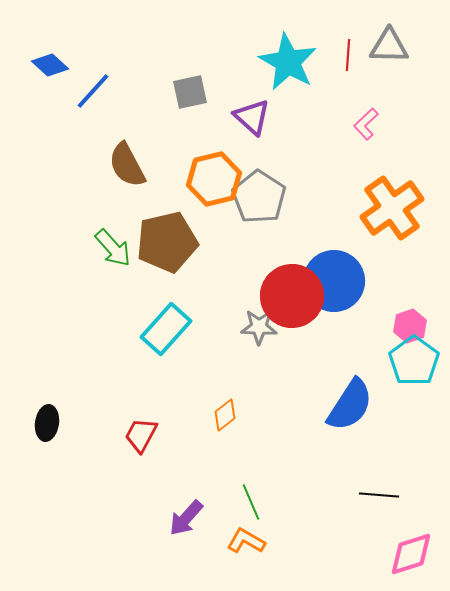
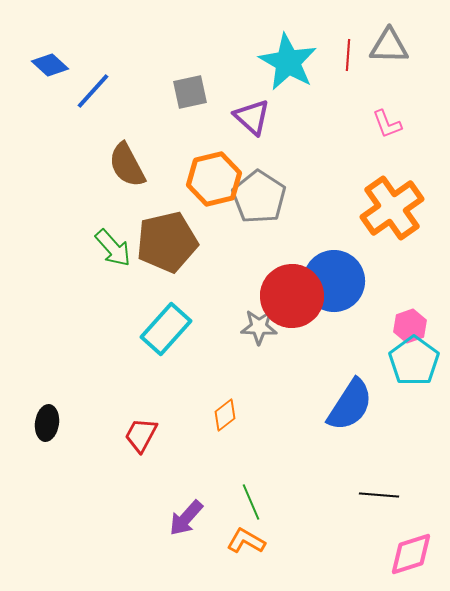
pink L-shape: moved 21 px right; rotated 68 degrees counterclockwise
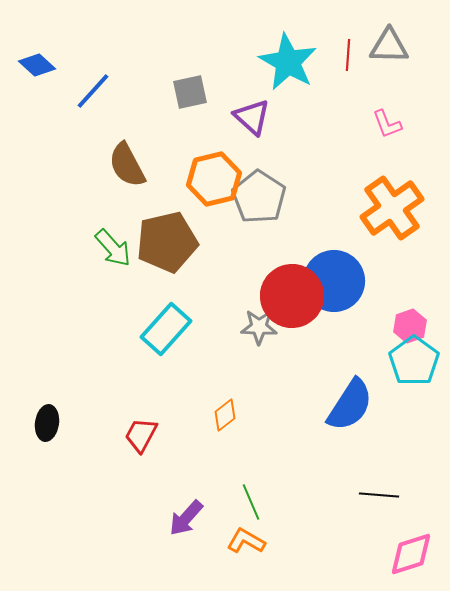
blue diamond: moved 13 px left
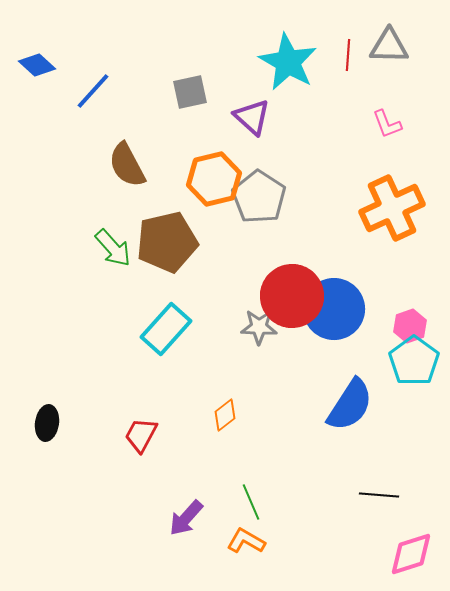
orange cross: rotated 10 degrees clockwise
blue circle: moved 28 px down
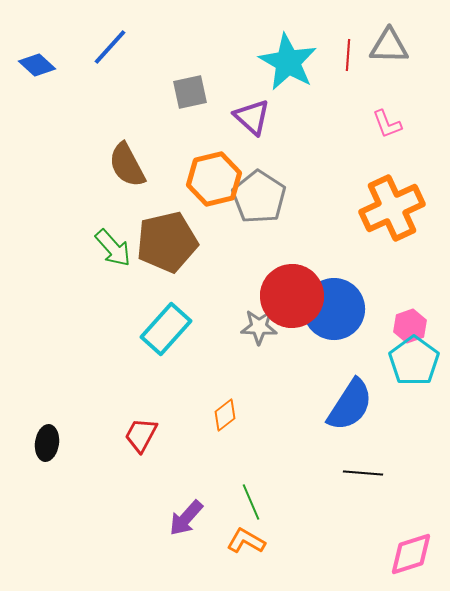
blue line: moved 17 px right, 44 px up
black ellipse: moved 20 px down
black line: moved 16 px left, 22 px up
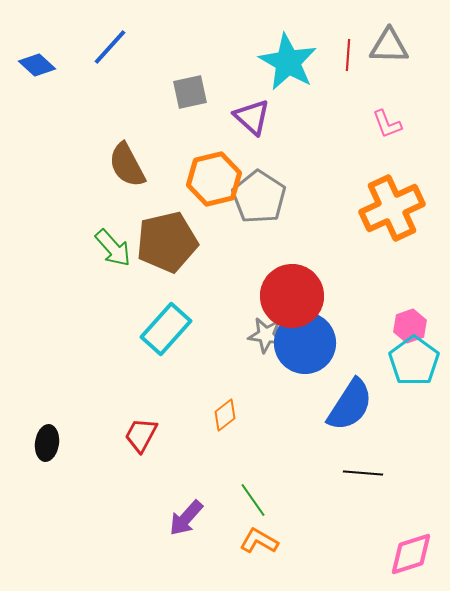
blue circle: moved 29 px left, 34 px down
gray star: moved 7 px right, 8 px down; rotated 6 degrees clockwise
green line: moved 2 px right, 2 px up; rotated 12 degrees counterclockwise
orange L-shape: moved 13 px right
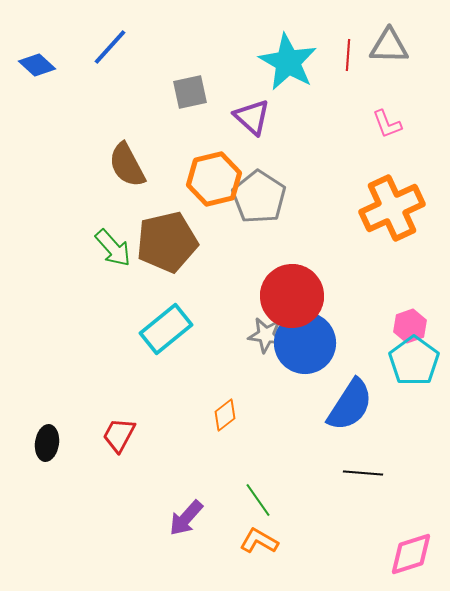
cyan rectangle: rotated 9 degrees clockwise
red trapezoid: moved 22 px left
green line: moved 5 px right
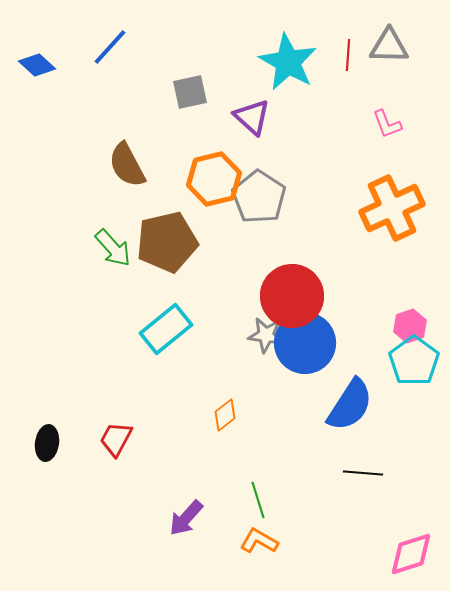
red trapezoid: moved 3 px left, 4 px down
green line: rotated 18 degrees clockwise
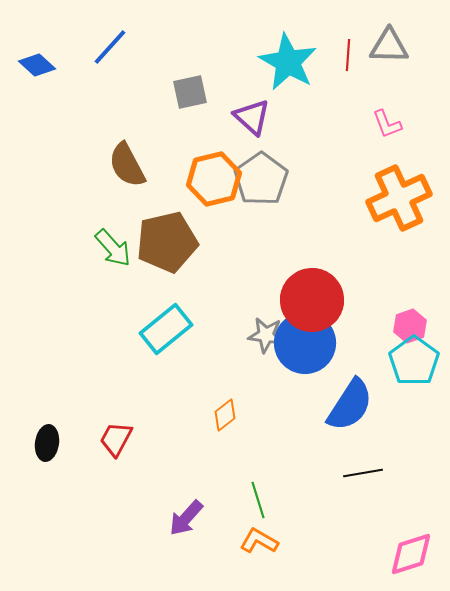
gray pentagon: moved 2 px right, 18 px up; rotated 4 degrees clockwise
orange cross: moved 7 px right, 10 px up
red circle: moved 20 px right, 4 px down
black line: rotated 15 degrees counterclockwise
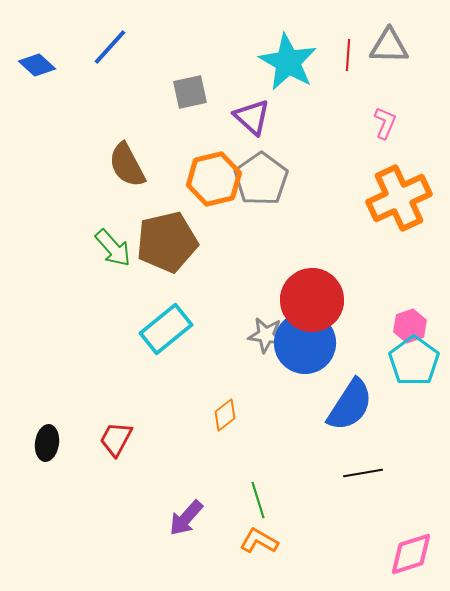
pink L-shape: moved 2 px left, 1 px up; rotated 136 degrees counterclockwise
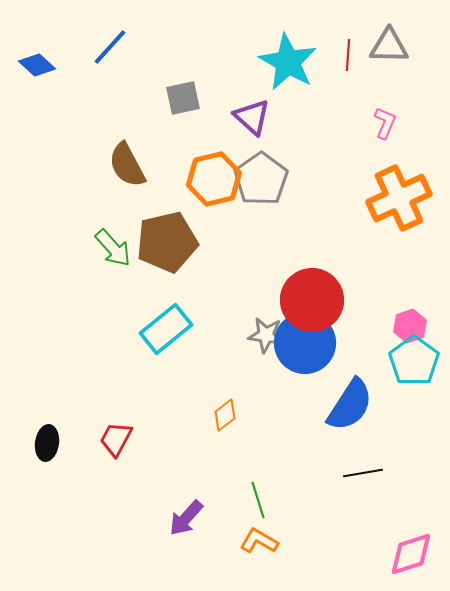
gray square: moved 7 px left, 6 px down
